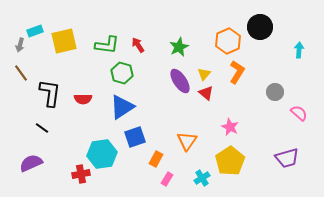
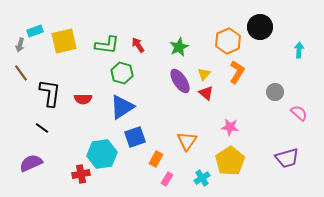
pink star: rotated 18 degrees counterclockwise
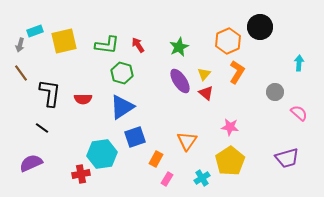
cyan arrow: moved 13 px down
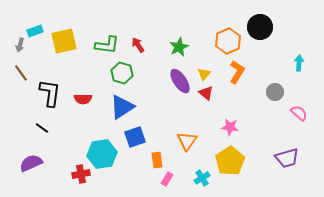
orange rectangle: moved 1 px right, 1 px down; rotated 35 degrees counterclockwise
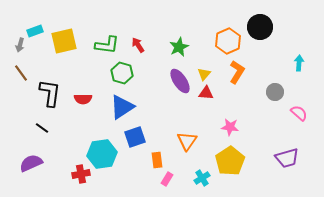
red triangle: rotated 35 degrees counterclockwise
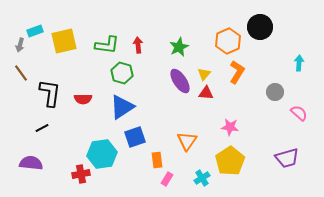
red arrow: rotated 28 degrees clockwise
black line: rotated 64 degrees counterclockwise
purple semicircle: rotated 30 degrees clockwise
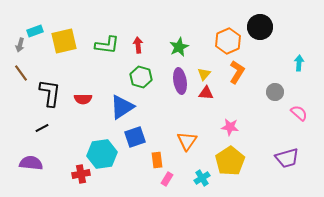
green hexagon: moved 19 px right, 4 px down
purple ellipse: rotated 25 degrees clockwise
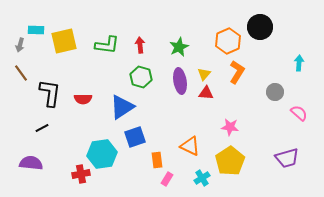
cyan rectangle: moved 1 px right, 1 px up; rotated 21 degrees clockwise
red arrow: moved 2 px right
orange triangle: moved 3 px right, 5 px down; rotated 40 degrees counterclockwise
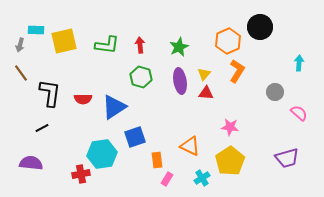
orange L-shape: moved 1 px up
blue triangle: moved 8 px left
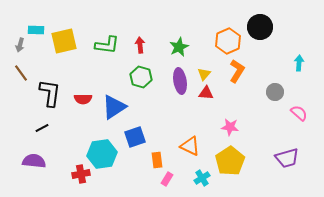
purple semicircle: moved 3 px right, 2 px up
